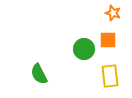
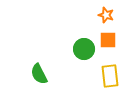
orange star: moved 7 px left, 2 px down
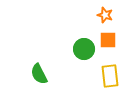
orange star: moved 1 px left
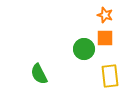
orange square: moved 3 px left, 2 px up
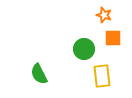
orange star: moved 1 px left
orange square: moved 8 px right
yellow rectangle: moved 8 px left
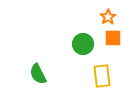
orange star: moved 4 px right, 2 px down; rotated 21 degrees clockwise
green circle: moved 1 px left, 5 px up
green semicircle: moved 1 px left
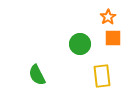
green circle: moved 3 px left
green semicircle: moved 1 px left, 1 px down
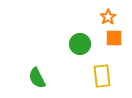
orange square: moved 1 px right
green semicircle: moved 3 px down
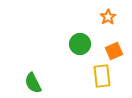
orange square: moved 13 px down; rotated 24 degrees counterclockwise
green semicircle: moved 4 px left, 5 px down
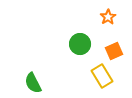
yellow rectangle: rotated 25 degrees counterclockwise
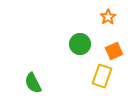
yellow rectangle: rotated 50 degrees clockwise
